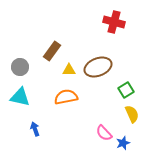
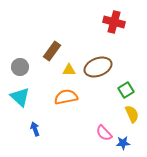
cyan triangle: rotated 30 degrees clockwise
blue star: rotated 16 degrees clockwise
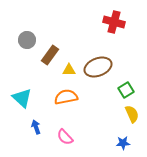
brown rectangle: moved 2 px left, 4 px down
gray circle: moved 7 px right, 27 px up
cyan triangle: moved 2 px right, 1 px down
blue arrow: moved 1 px right, 2 px up
pink semicircle: moved 39 px left, 4 px down
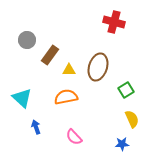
brown ellipse: rotated 52 degrees counterclockwise
yellow semicircle: moved 5 px down
pink semicircle: moved 9 px right
blue star: moved 1 px left, 1 px down
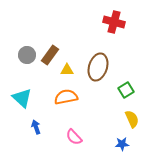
gray circle: moved 15 px down
yellow triangle: moved 2 px left
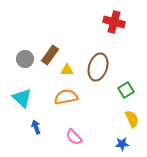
gray circle: moved 2 px left, 4 px down
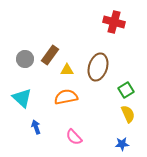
yellow semicircle: moved 4 px left, 5 px up
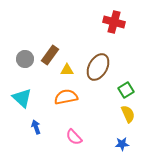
brown ellipse: rotated 12 degrees clockwise
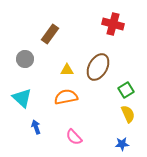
red cross: moved 1 px left, 2 px down
brown rectangle: moved 21 px up
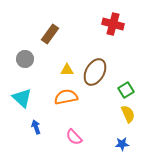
brown ellipse: moved 3 px left, 5 px down
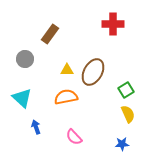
red cross: rotated 15 degrees counterclockwise
brown ellipse: moved 2 px left
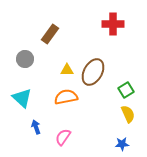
pink semicircle: moved 11 px left; rotated 78 degrees clockwise
